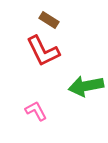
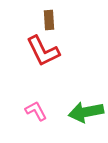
brown rectangle: rotated 54 degrees clockwise
green arrow: moved 26 px down
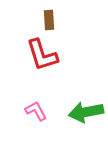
red L-shape: moved 1 px left, 4 px down; rotated 9 degrees clockwise
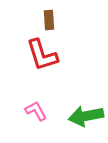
green arrow: moved 4 px down
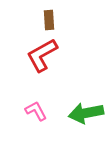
red L-shape: rotated 78 degrees clockwise
green arrow: moved 3 px up
